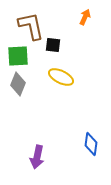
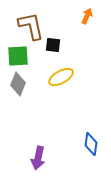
orange arrow: moved 2 px right, 1 px up
yellow ellipse: rotated 55 degrees counterclockwise
purple arrow: moved 1 px right, 1 px down
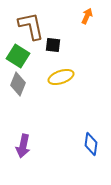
green square: rotated 35 degrees clockwise
yellow ellipse: rotated 10 degrees clockwise
purple arrow: moved 15 px left, 12 px up
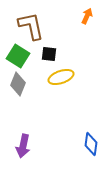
black square: moved 4 px left, 9 px down
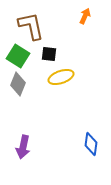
orange arrow: moved 2 px left
purple arrow: moved 1 px down
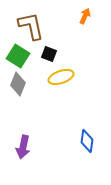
black square: rotated 14 degrees clockwise
blue diamond: moved 4 px left, 3 px up
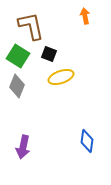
orange arrow: rotated 35 degrees counterclockwise
gray diamond: moved 1 px left, 2 px down
